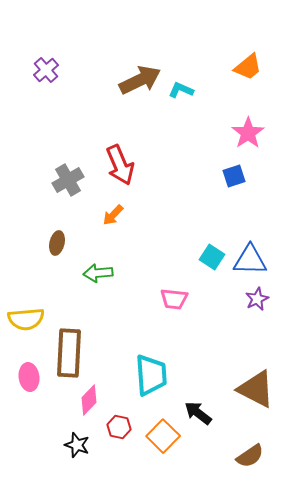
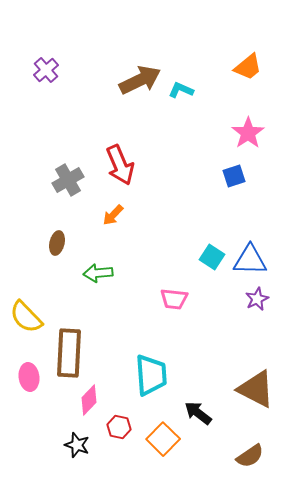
yellow semicircle: moved 2 px up; rotated 51 degrees clockwise
orange square: moved 3 px down
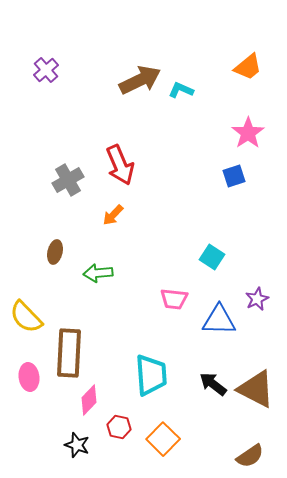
brown ellipse: moved 2 px left, 9 px down
blue triangle: moved 31 px left, 60 px down
black arrow: moved 15 px right, 29 px up
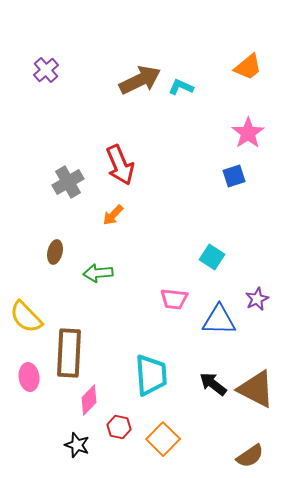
cyan L-shape: moved 3 px up
gray cross: moved 2 px down
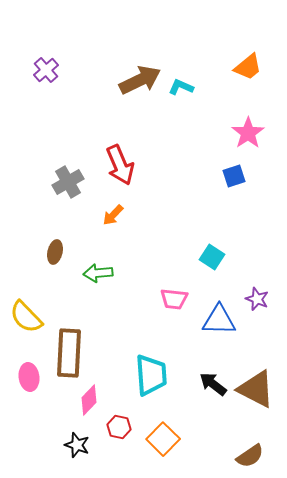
purple star: rotated 25 degrees counterclockwise
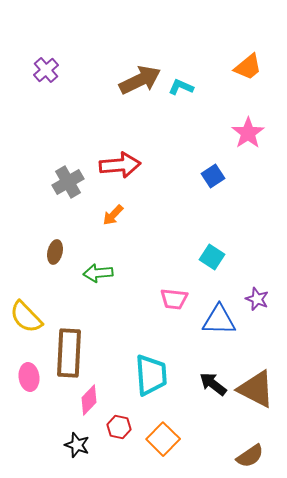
red arrow: rotated 72 degrees counterclockwise
blue square: moved 21 px left; rotated 15 degrees counterclockwise
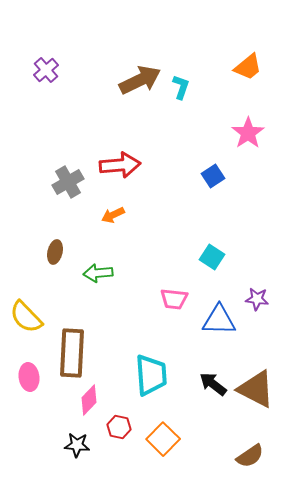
cyan L-shape: rotated 85 degrees clockwise
orange arrow: rotated 20 degrees clockwise
purple star: rotated 15 degrees counterclockwise
brown rectangle: moved 3 px right
black star: rotated 15 degrees counterclockwise
